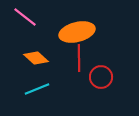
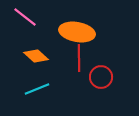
orange ellipse: rotated 24 degrees clockwise
orange diamond: moved 2 px up
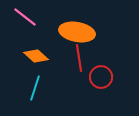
red line: rotated 8 degrees counterclockwise
cyan line: moved 2 px left, 1 px up; rotated 50 degrees counterclockwise
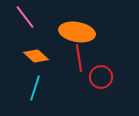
pink line: rotated 15 degrees clockwise
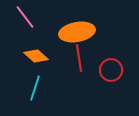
orange ellipse: rotated 20 degrees counterclockwise
red circle: moved 10 px right, 7 px up
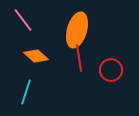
pink line: moved 2 px left, 3 px down
orange ellipse: moved 2 px up; rotated 64 degrees counterclockwise
cyan line: moved 9 px left, 4 px down
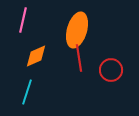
pink line: rotated 50 degrees clockwise
orange diamond: rotated 65 degrees counterclockwise
cyan line: moved 1 px right
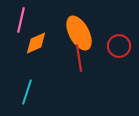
pink line: moved 2 px left
orange ellipse: moved 2 px right, 3 px down; rotated 44 degrees counterclockwise
orange diamond: moved 13 px up
red circle: moved 8 px right, 24 px up
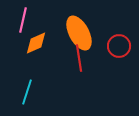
pink line: moved 2 px right
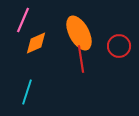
pink line: rotated 10 degrees clockwise
red line: moved 2 px right, 1 px down
